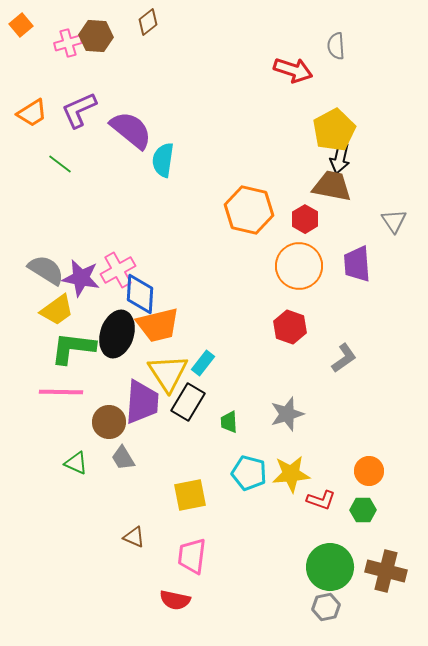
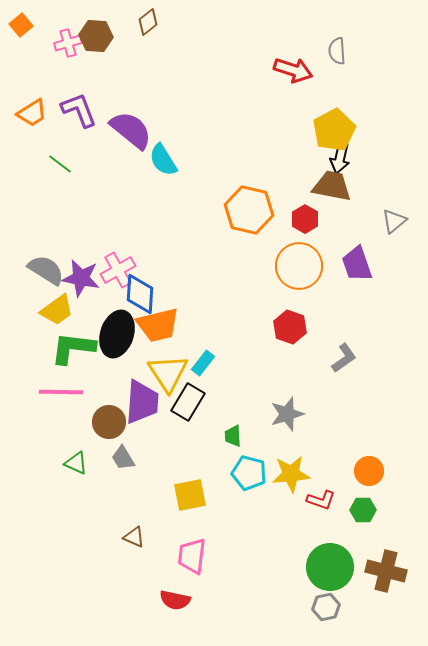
gray semicircle at (336, 46): moved 1 px right, 5 px down
purple L-shape at (79, 110): rotated 93 degrees clockwise
cyan semicircle at (163, 160): rotated 40 degrees counterclockwise
gray triangle at (394, 221): rotated 24 degrees clockwise
purple trapezoid at (357, 264): rotated 15 degrees counterclockwise
green trapezoid at (229, 422): moved 4 px right, 14 px down
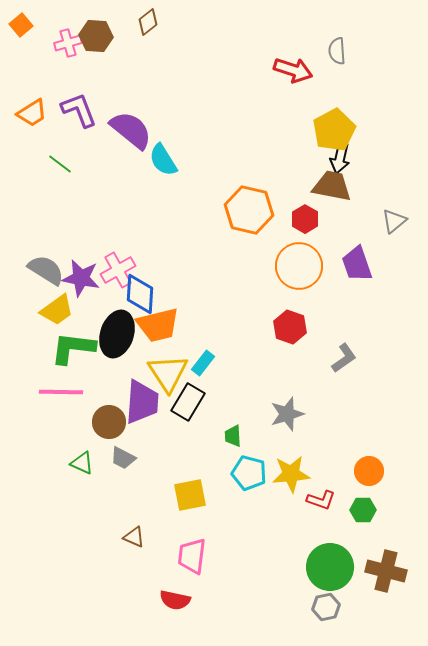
gray trapezoid at (123, 458): rotated 32 degrees counterclockwise
green triangle at (76, 463): moved 6 px right
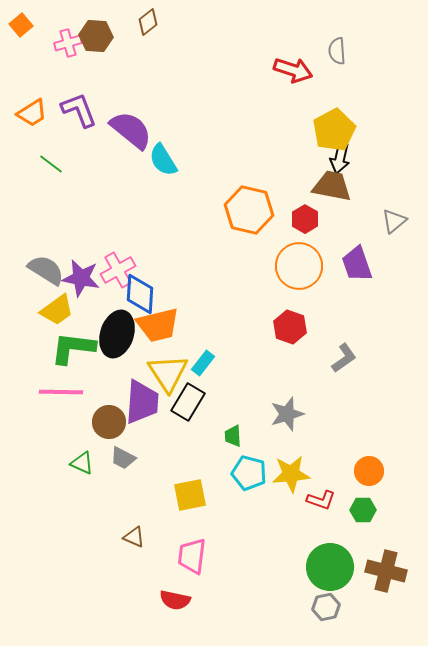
green line at (60, 164): moved 9 px left
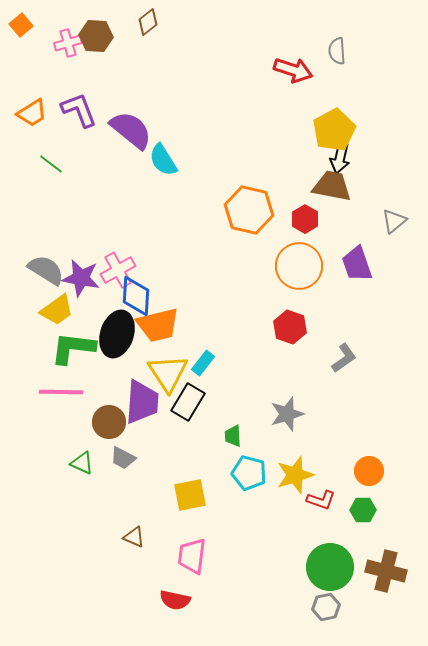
blue diamond at (140, 294): moved 4 px left, 2 px down
yellow star at (291, 474): moved 4 px right, 1 px down; rotated 12 degrees counterclockwise
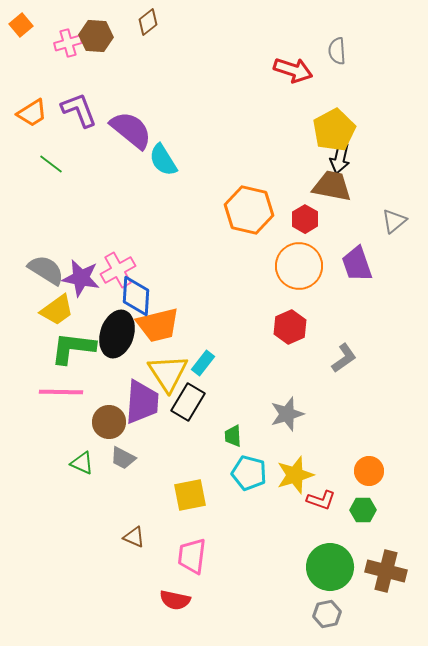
red hexagon at (290, 327): rotated 16 degrees clockwise
gray hexagon at (326, 607): moved 1 px right, 7 px down
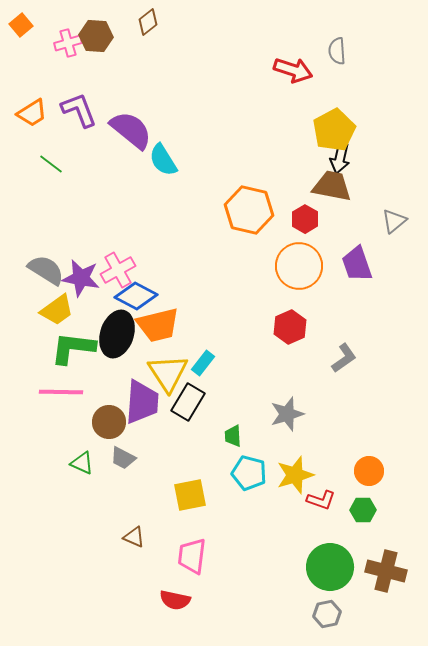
blue diamond at (136, 296): rotated 66 degrees counterclockwise
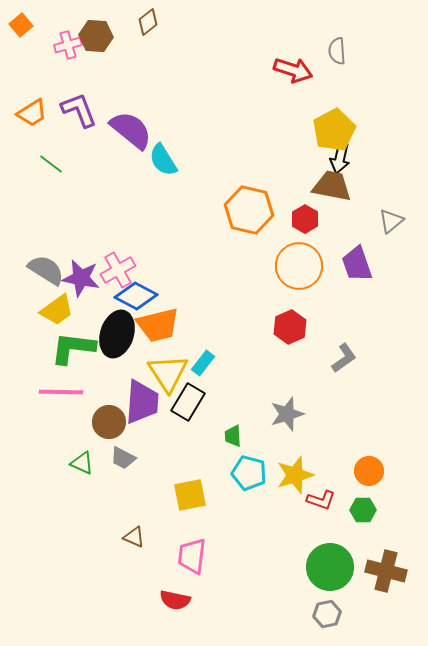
pink cross at (68, 43): moved 2 px down
gray triangle at (394, 221): moved 3 px left
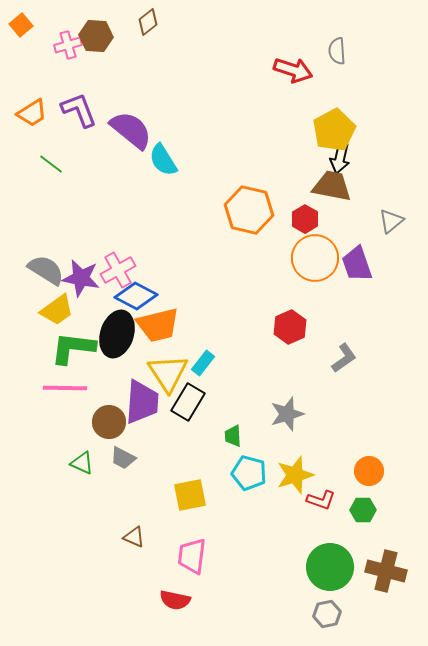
orange circle at (299, 266): moved 16 px right, 8 px up
pink line at (61, 392): moved 4 px right, 4 px up
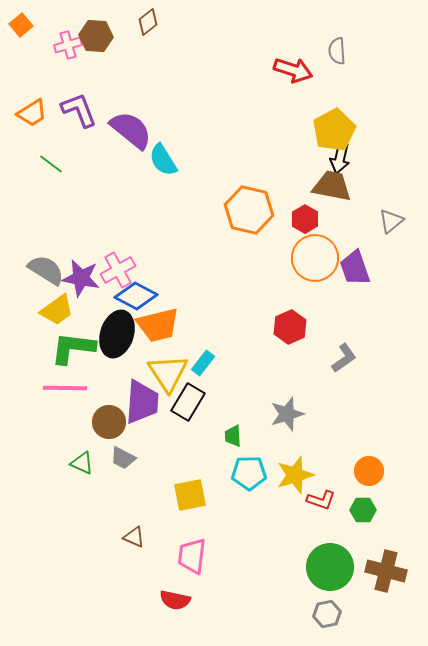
purple trapezoid at (357, 264): moved 2 px left, 4 px down
cyan pentagon at (249, 473): rotated 16 degrees counterclockwise
